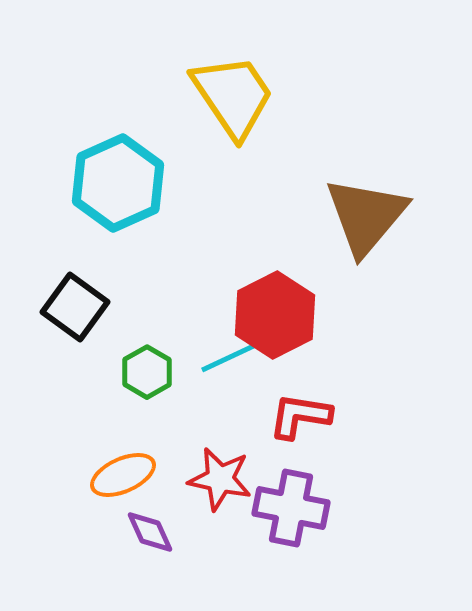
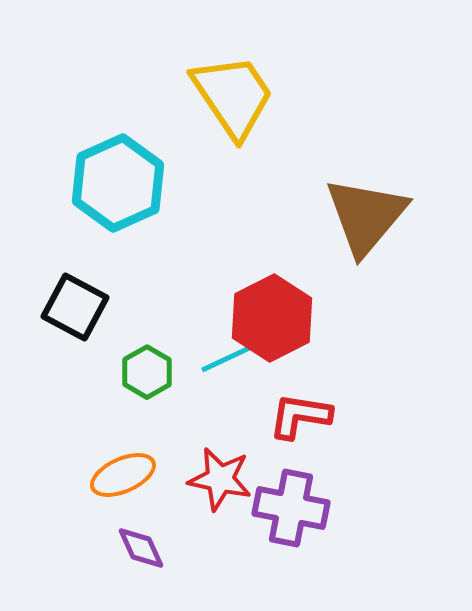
black square: rotated 8 degrees counterclockwise
red hexagon: moved 3 px left, 3 px down
purple diamond: moved 9 px left, 16 px down
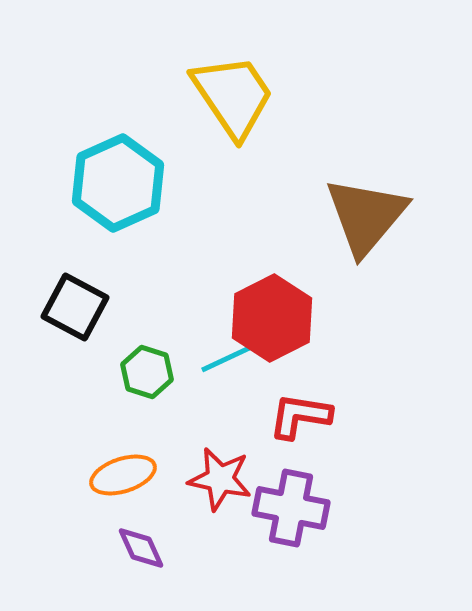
green hexagon: rotated 12 degrees counterclockwise
orange ellipse: rotated 6 degrees clockwise
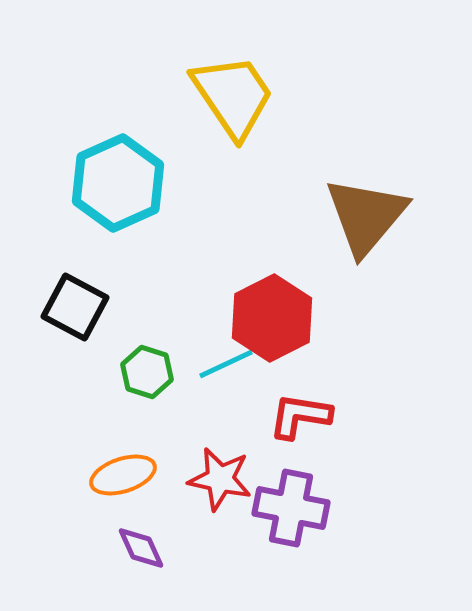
cyan line: moved 2 px left, 6 px down
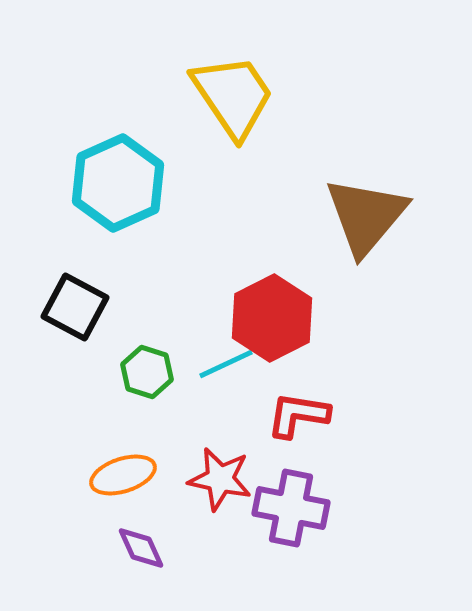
red L-shape: moved 2 px left, 1 px up
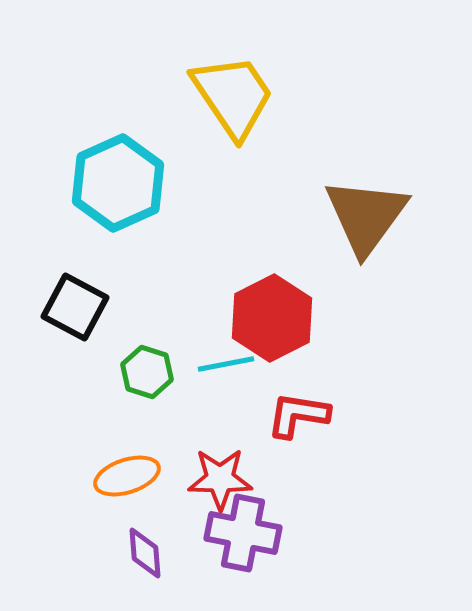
brown triangle: rotated 4 degrees counterclockwise
cyan line: rotated 14 degrees clockwise
orange ellipse: moved 4 px right, 1 px down
red star: rotated 12 degrees counterclockwise
purple cross: moved 48 px left, 25 px down
purple diamond: moved 4 px right, 5 px down; rotated 20 degrees clockwise
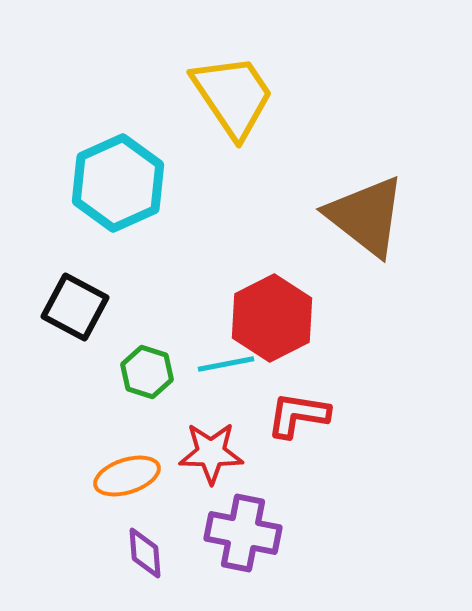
brown triangle: rotated 28 degrees counterclockwise
red star: moved 9 px left, 26 px up
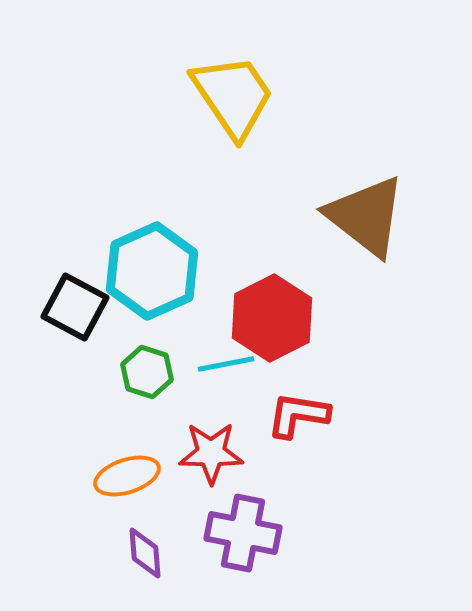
cyan hexagon: moved 34 px right, 88 px down
